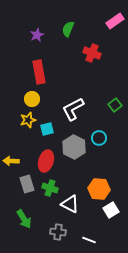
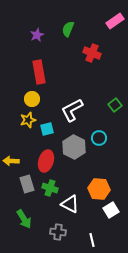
white L-shape: moved 1 px left, 1 px down
white line: moved 3 px right; rotated 56 degrees clockwise
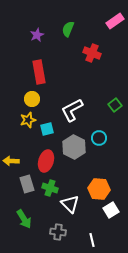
white triangle: rotated 18 degrees clockwise
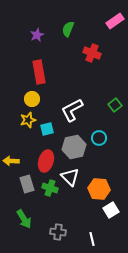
gray hexagon: rotated 20 degrees clockwise
white triangle: moved 27 px up
white line: moved 1 px up
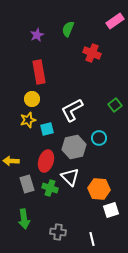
white square: rotated 14 degrees clockwise
green arrow: rotated 24 degrees clockwise
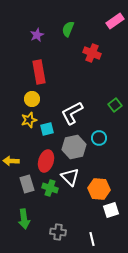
white L-shape: moved 3 px down
yellow star: moved 1 px right
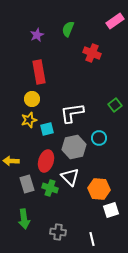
white L-shape: rotated 20 degrees clockwise
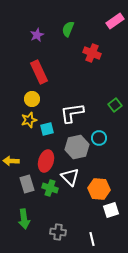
red rectangle: rotated 15 degrees counterclockwise
gray hexagon: moved 3 px right
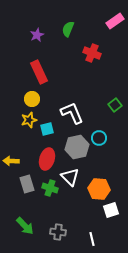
white L-shape: rotated 75 degrees clockwise
red ellipse: moved 1 px right, 2 px up
green arrow: moved 1 px right, 7 px down; rotated 36 degrees counterclockwise
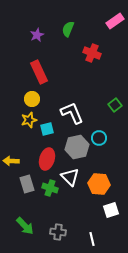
orange hexagon: moved 5 px up
